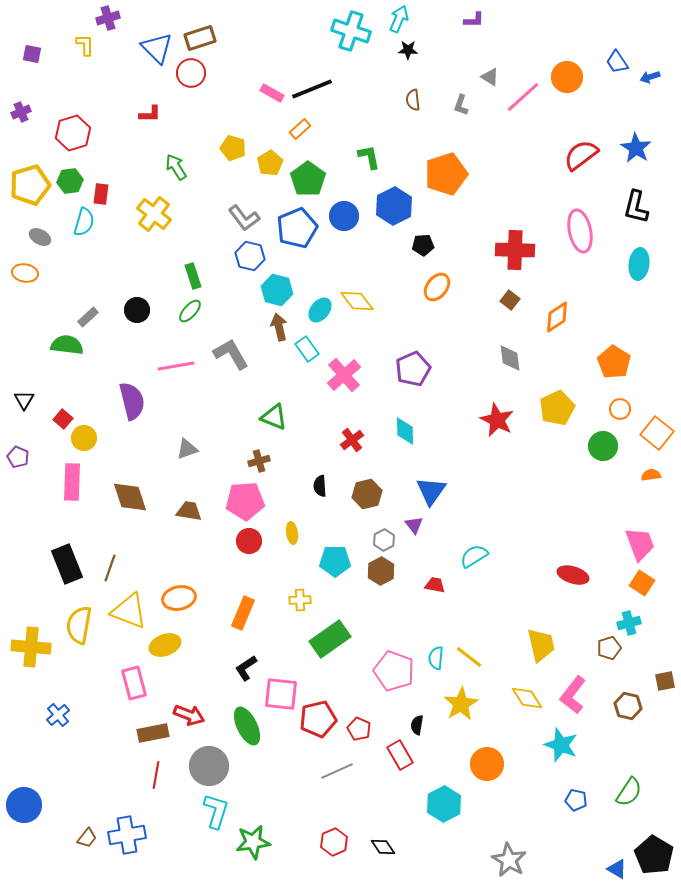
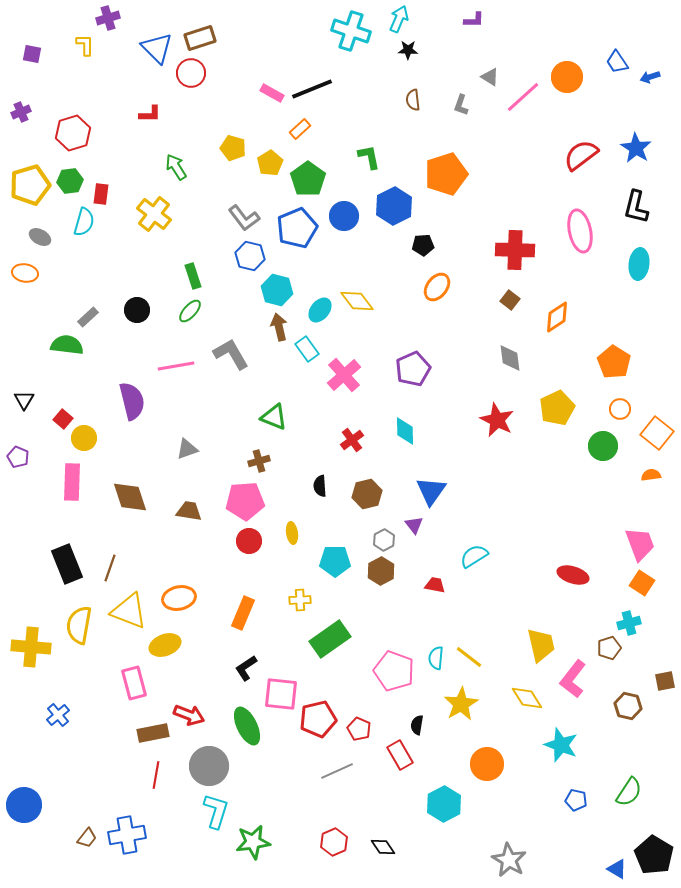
pink L-shape at (573, 695): moved 16 px up
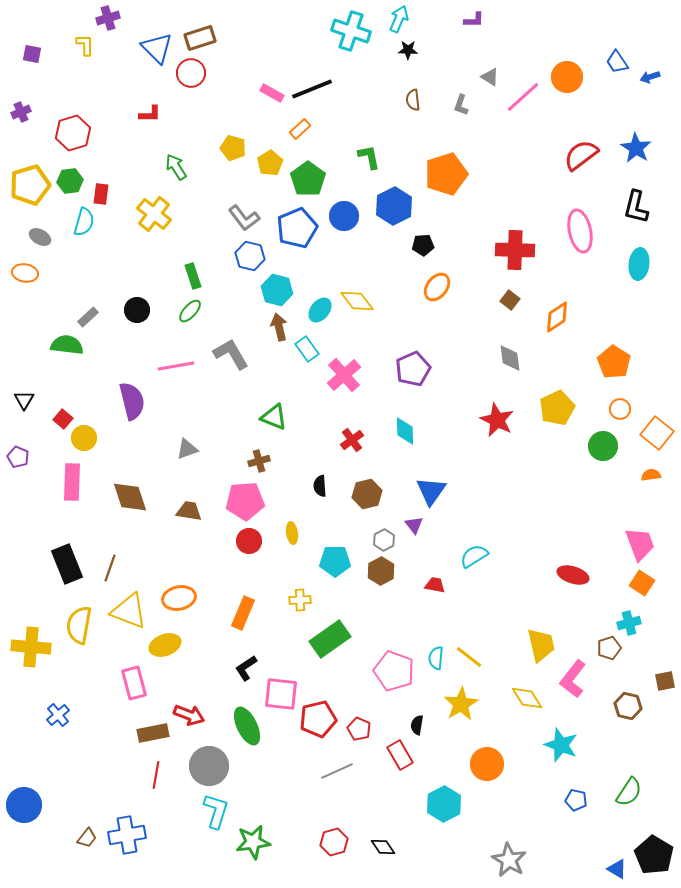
red hexagon at (334, 842): rotated 8 degrees clockwise
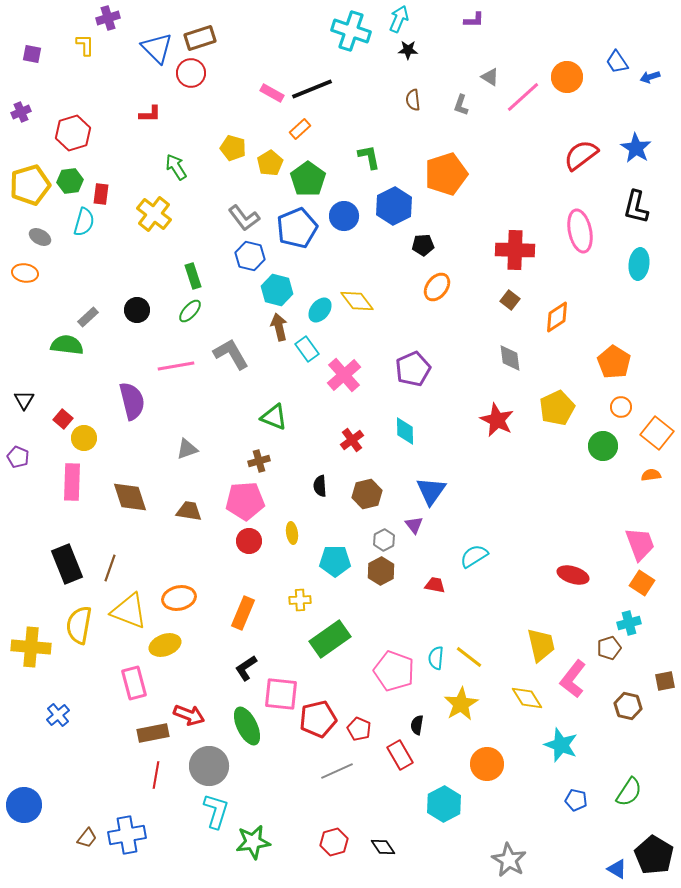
orange circle at (620, 409): moved 1 px right, 2 px up
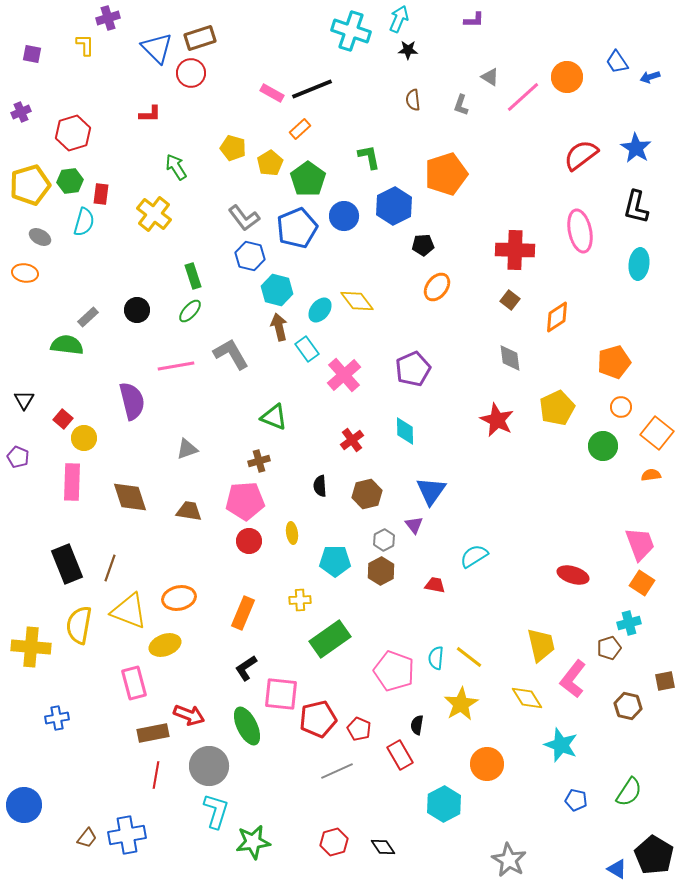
orange pentagon at (614, 362): rotated 24 degrees clockwise
blue cross at (58, 715): moved 1 px left, 3 px down; rotated 30 degrees clockwise
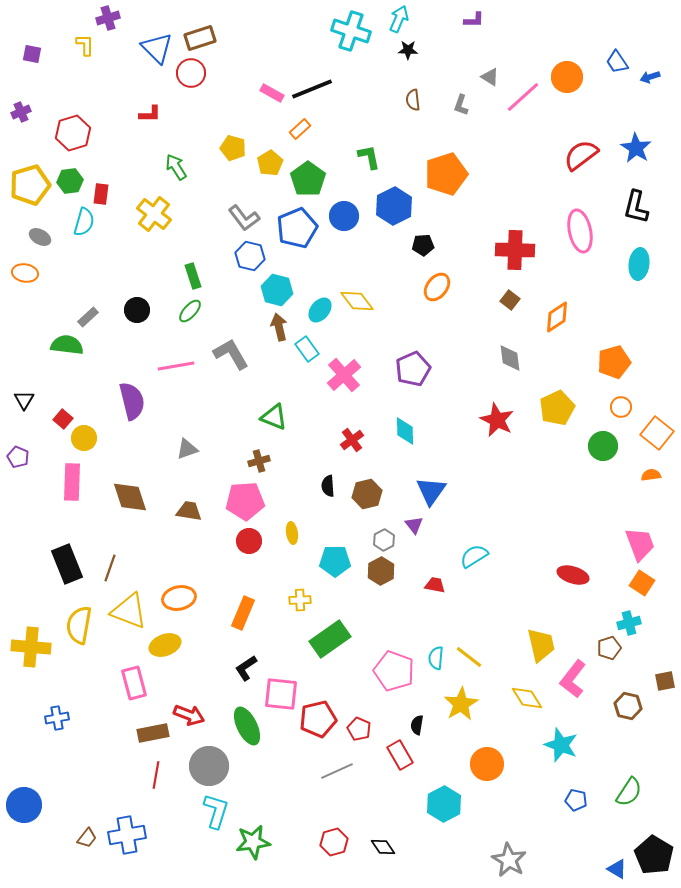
black semicircle at (320, 486): moved 8 px right
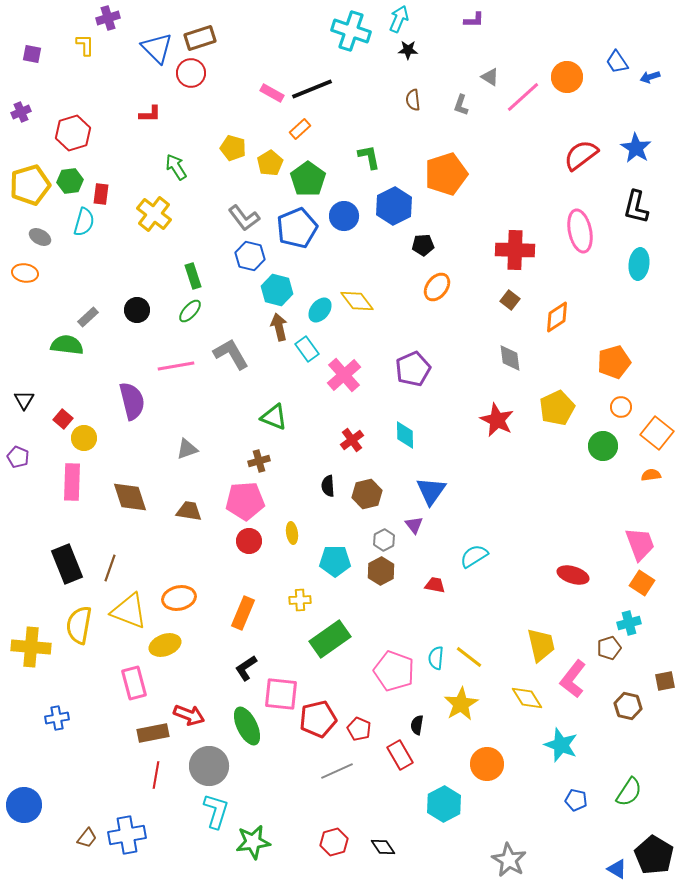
cyan diamond at (405, 431): moved 4 px down
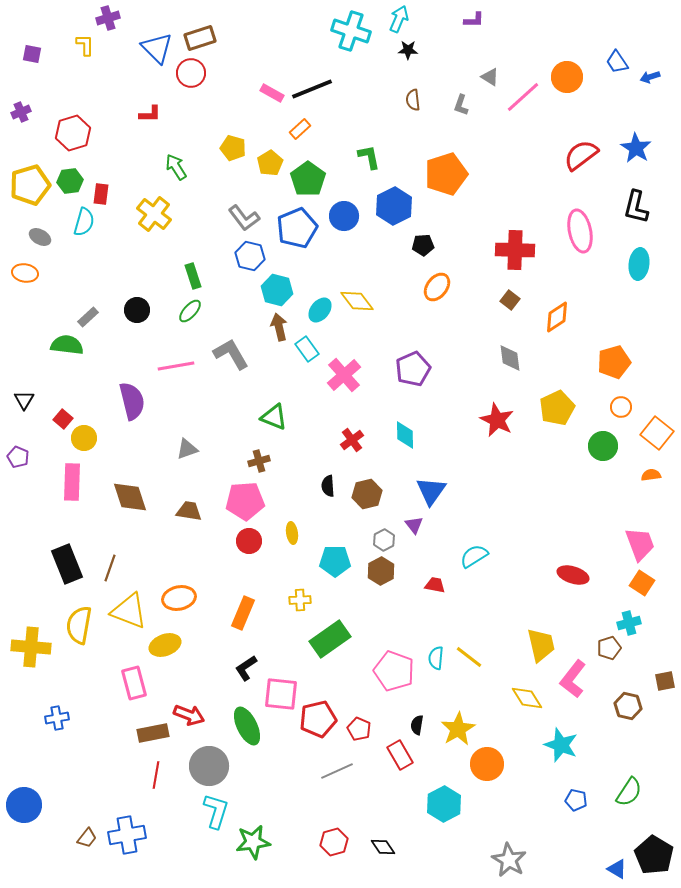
yellow star at (461, 704): moved 3 px left, 25 px down
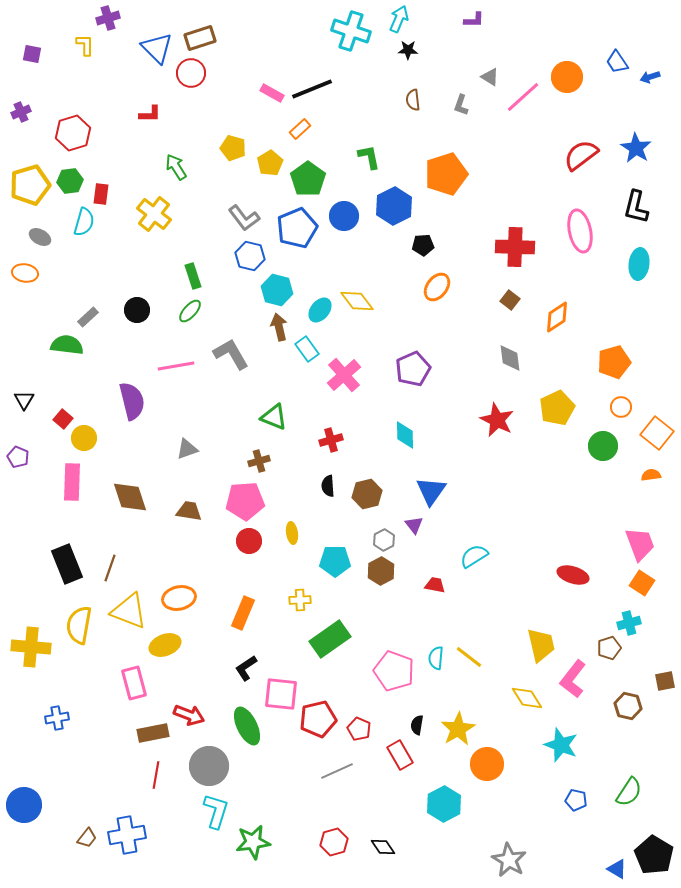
red cross at (515, 250): moved 3 px up
red cross at (352, 440): moved 21 px left; rotated 20 degrees clockwise
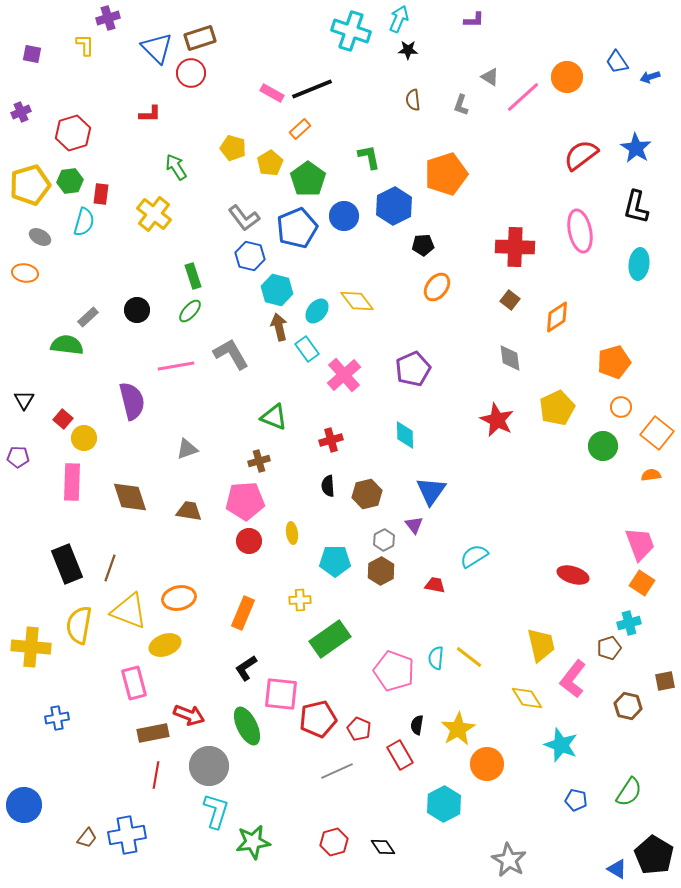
cyan ellipse at (320, 310): moved 3 px left, 1 px down
purple pentagon at (18, 457): rotated 20 degrees counterclockwise
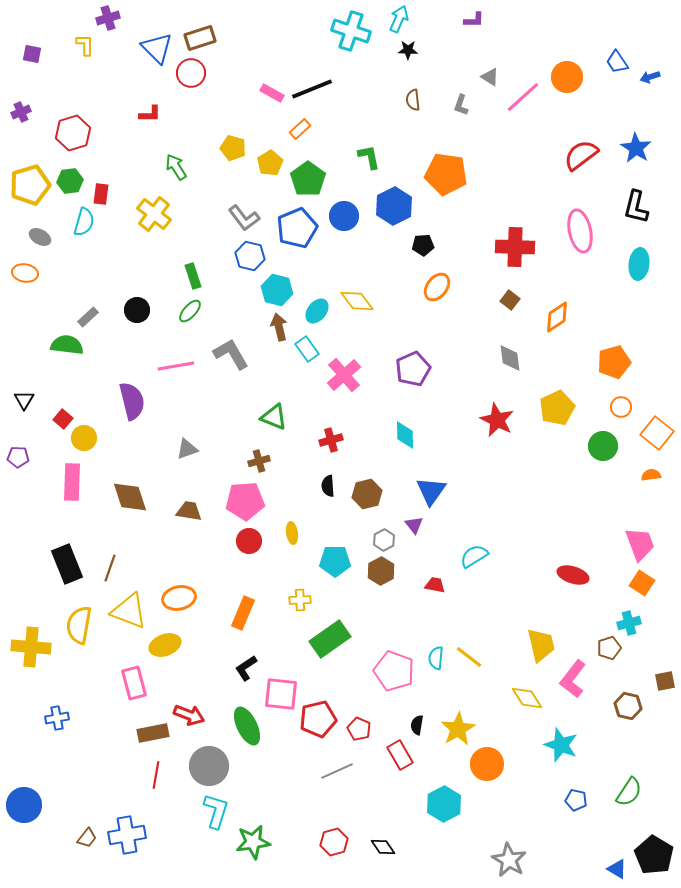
orange pentagon at (446, 174): rotated 27 degrees clockwise
